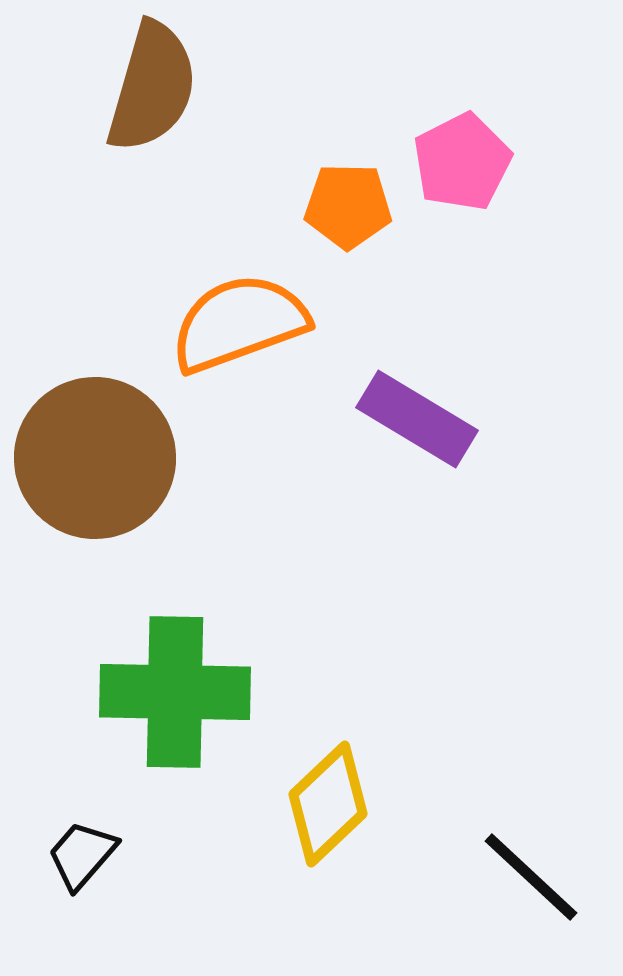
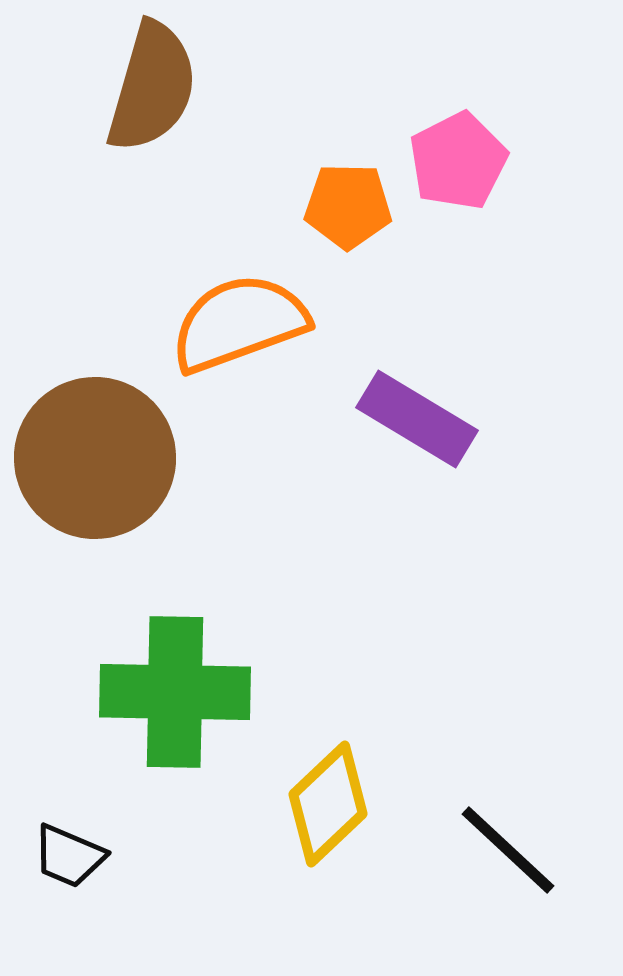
pink pentagon: moved 4 px left, 1 px up
black trapezoid: moved 13 px left, 1 px down; rotated 108 degrees counterclockwise
black line: moved 23 px left, 27 px up
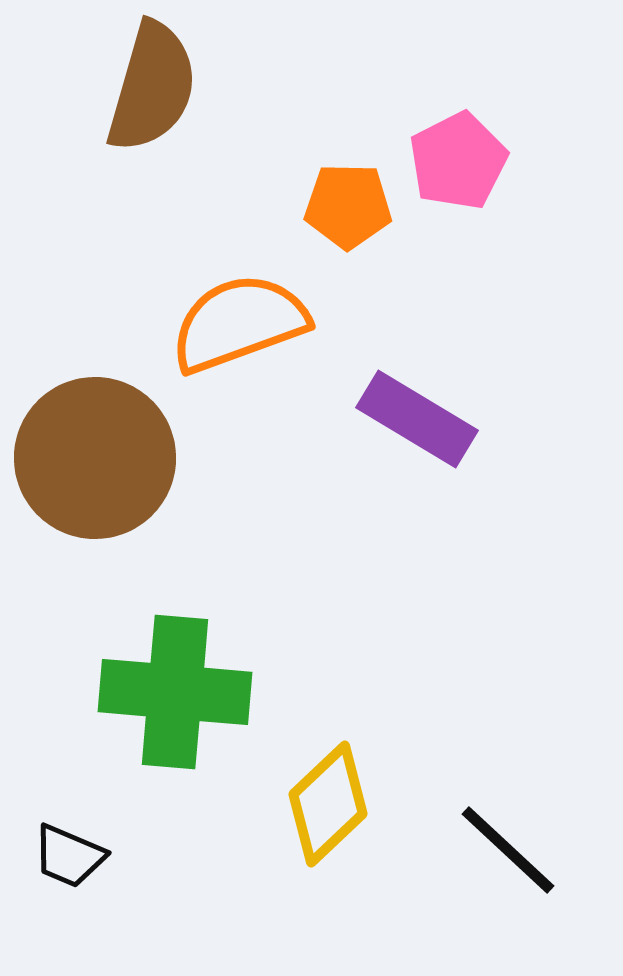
green cross: rotated 4 degrees clockwise
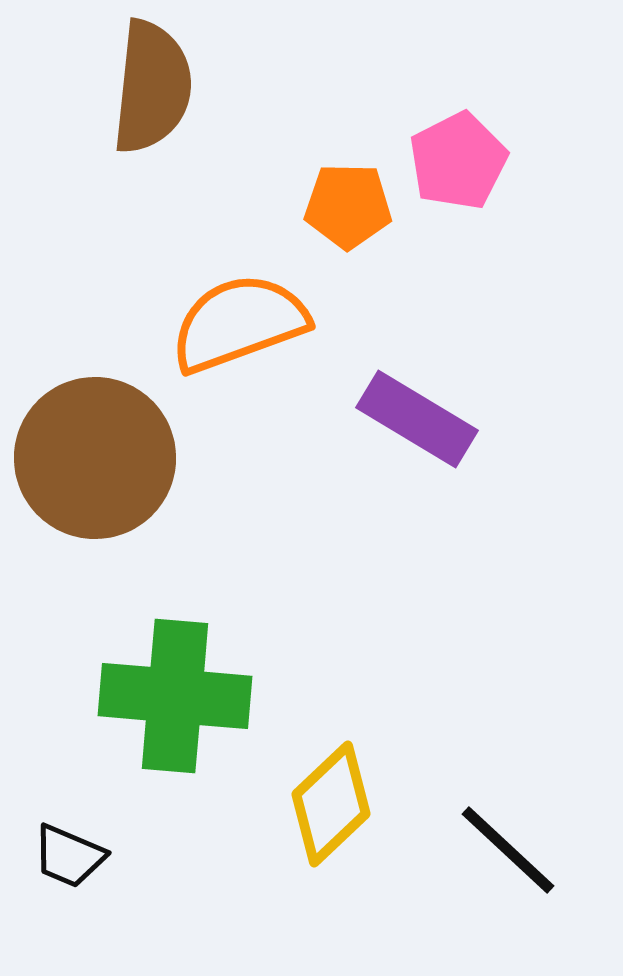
brown semicircle: rotated 10 degrees counterclockwise
green cross: moved 4 px down
yellow diamond: moved 3 px right
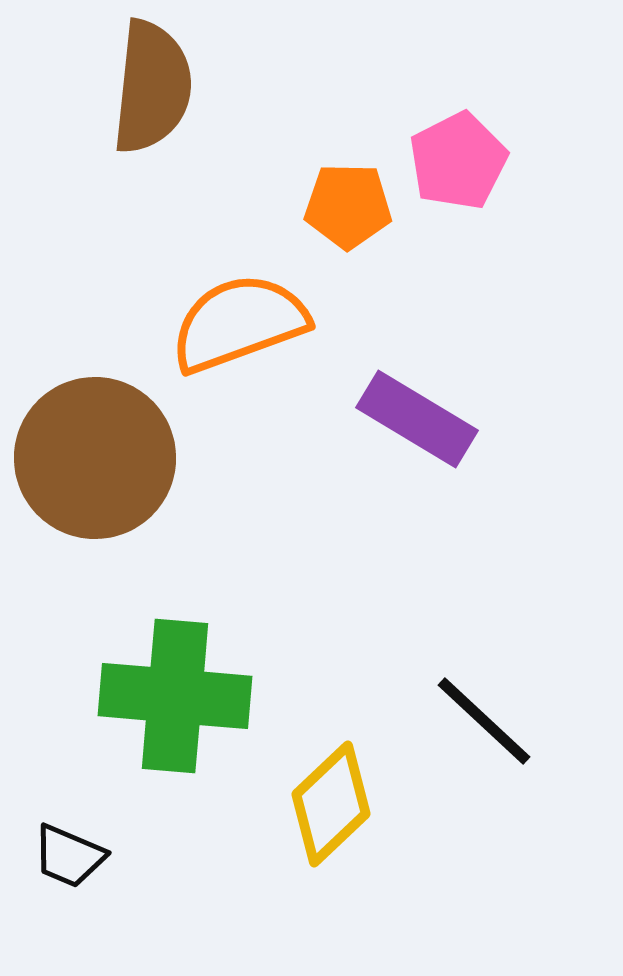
black line: moved 24 px left, 129 px up
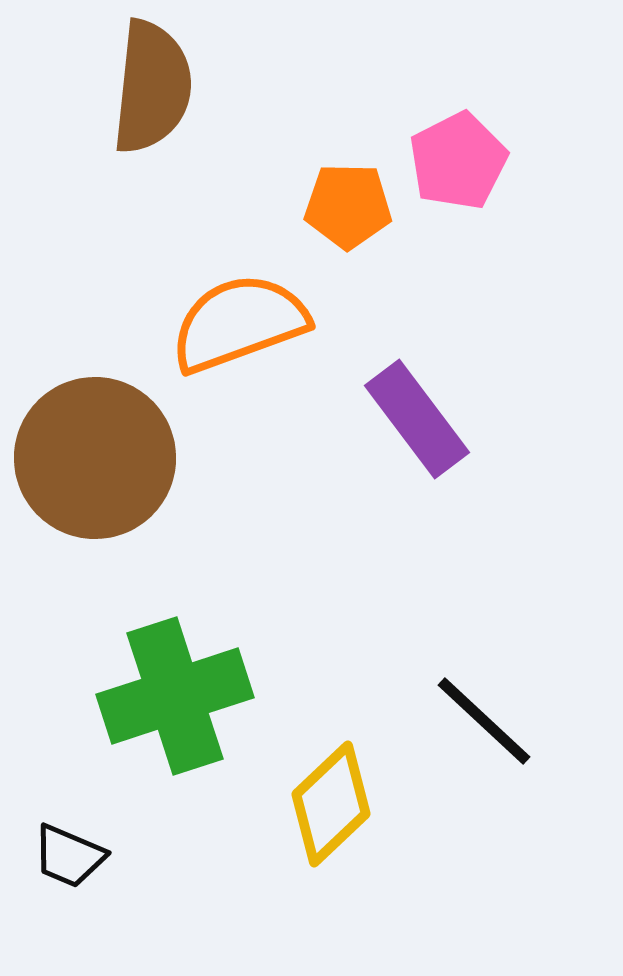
purple rectangle: rotated 22 degrees clockwise
green cross: rotated 23 degrees counterclockwise
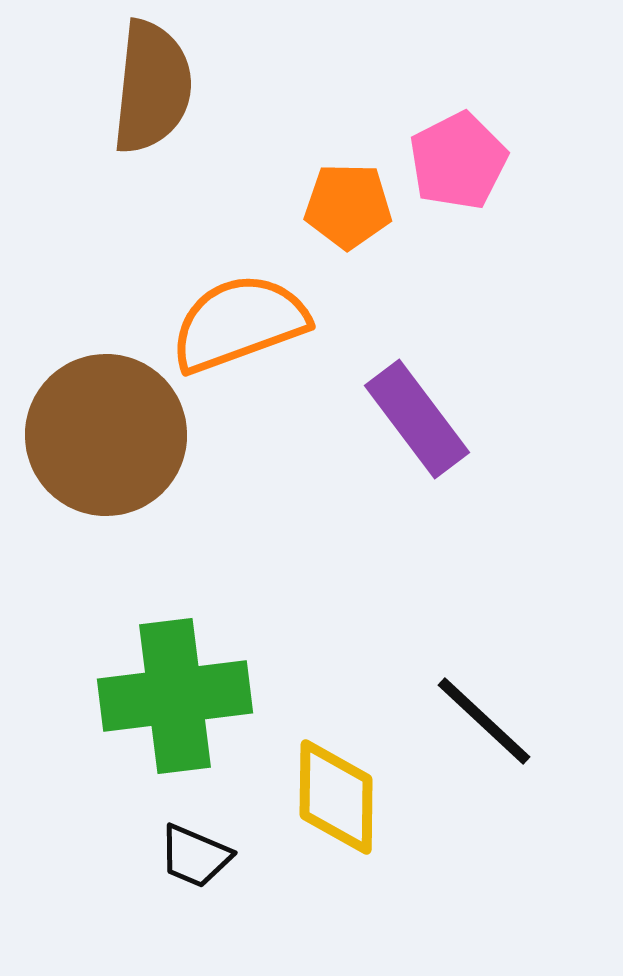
brown circle: moved 11 px right, 23 px up
green cross: rotated 11 degrees clockwise
yellow diamond: moved 5 px right, 7 px up; rotated 46 degrees counterclockwise
black trapezoid: moved 126 px right
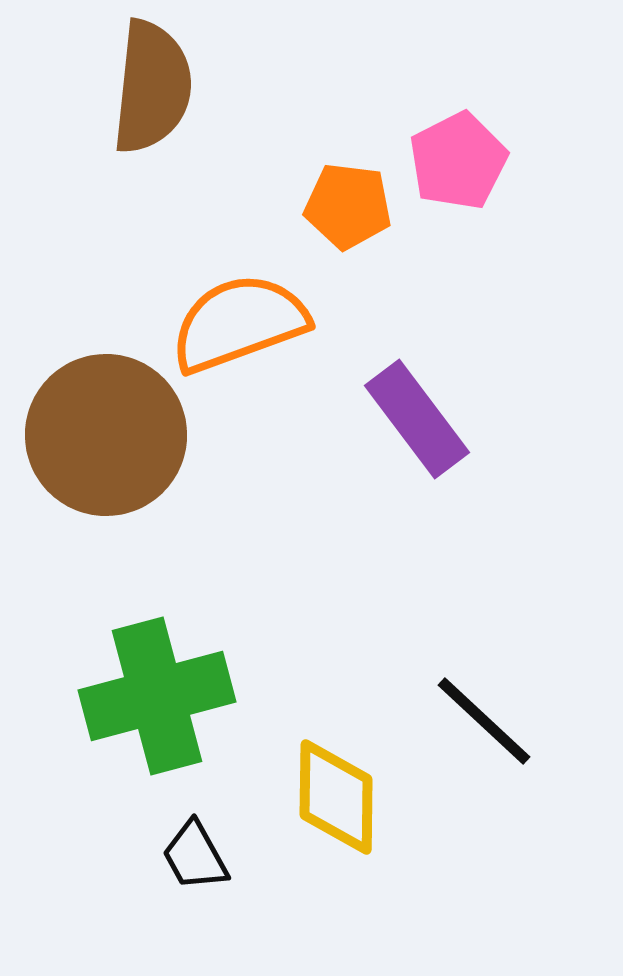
orange pentagon: rotated 6 degrees clockwise
green cross: moved 18 px left; rotated 8 degrees counterclockwise
black trapezoid: rotated 38 degrees clockwise
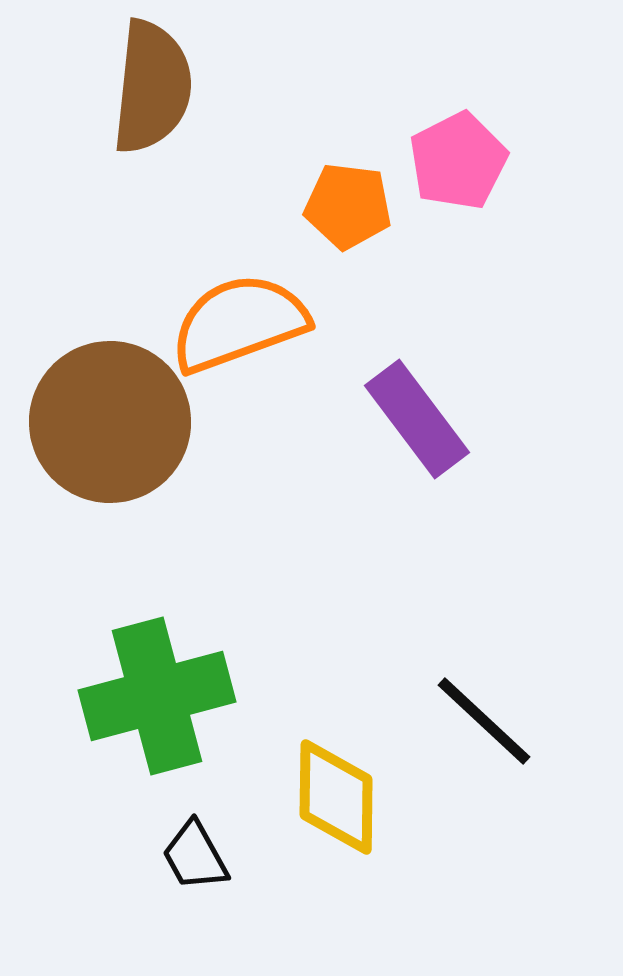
brown circle: moved 4 px right, 13 px up
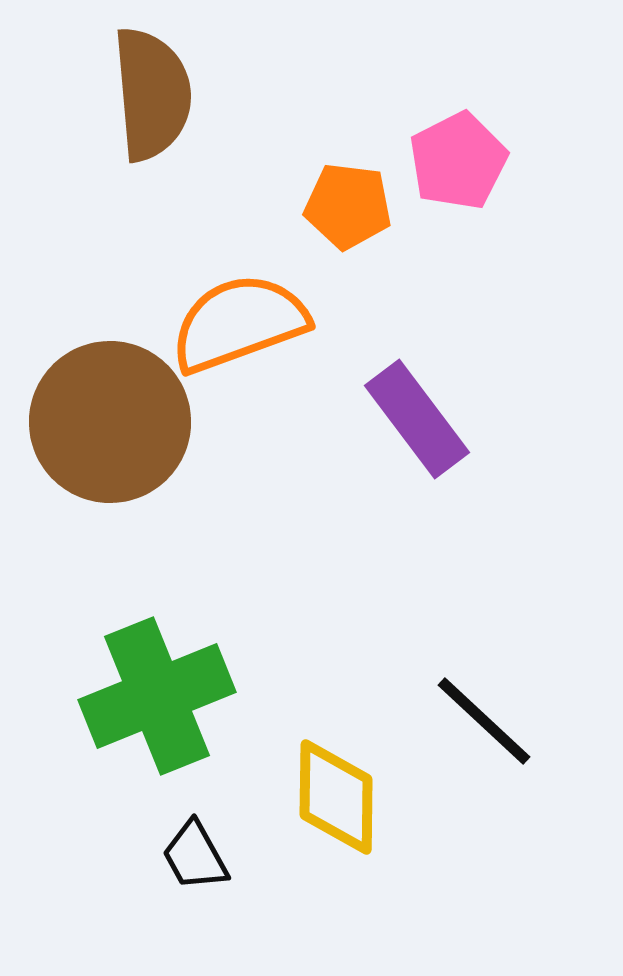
brown semicircle: moved 7 px down; rotated 11 degrees counterclockwise
green cross: rotated 7 degrees counterclockwise
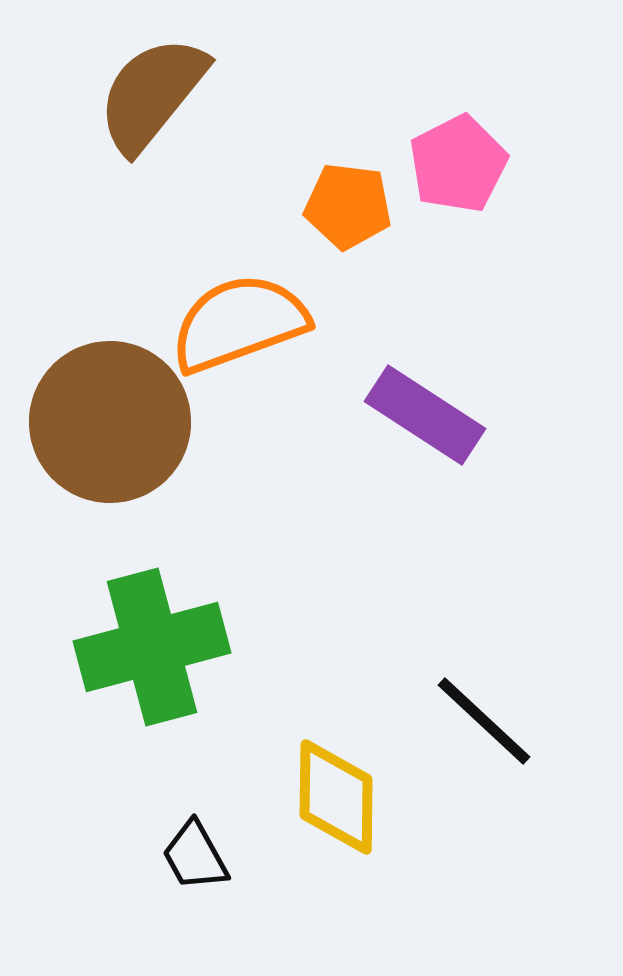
brown semicircle: rotated 136 degrees counterclockwise
pink pentagon: moved 3 px down
purple rectangle: moved 8 px right, 4 px up; rotated 20 degrees counterclockwise
green cross: moved 5 px left, 49 px up; rotated 7 degrees clockwise
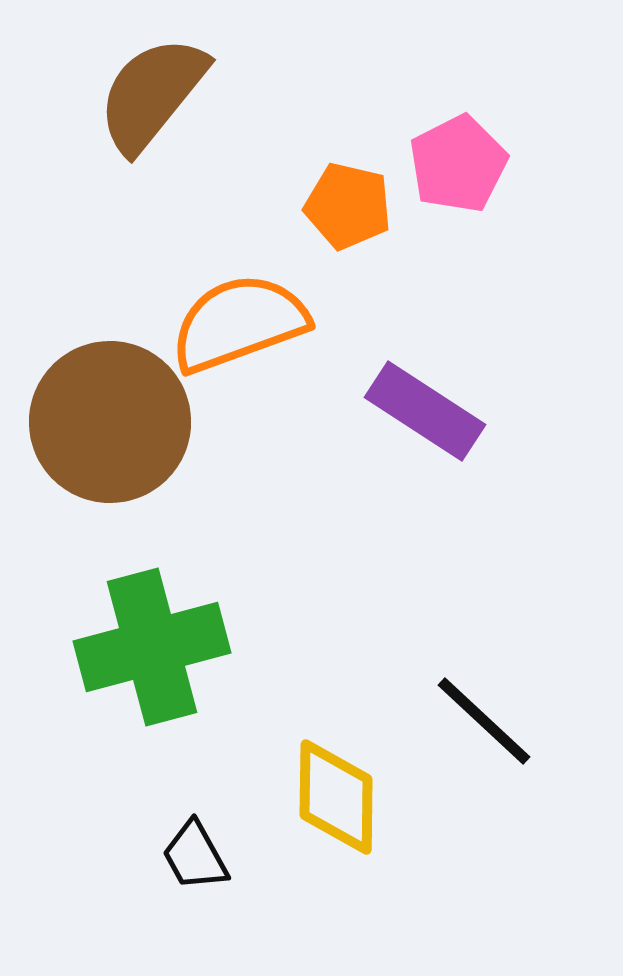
orange pentagon: rotated 6 degrees clockwise
purple rectangle: moved 4 px up
